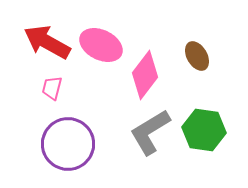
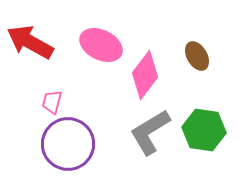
red arrow: moved 17 px left
pink trapezoid: moved 14 px down
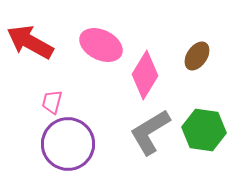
brown ellipse: rotated 64 degrees clockwise
pink diamond: rotated 6 degrees counterclockwise
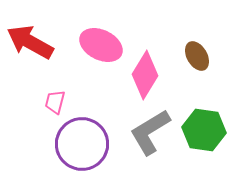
brown ellipse: rotated 64 degrees counterclockwise
pink trapezoid: moved 3 px right
purple circle: moved 14 px right
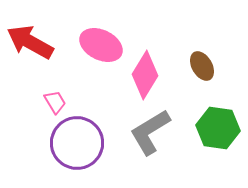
brown ellipse: moved 5 px right, 10 px down
pink trapezoid: rotated 135 degrees clockwise
green hexagon: moved 14 px right, 2 px up
purple circle: moved 5 px left, 1 px up
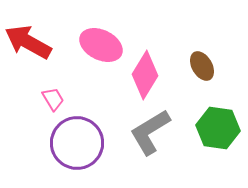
red arrow: moved 2 px left
pink trapezoid: moved 2 px left, 3 px up
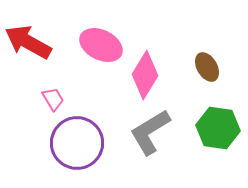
brown ellipse: moved 5 px right, 1 px down
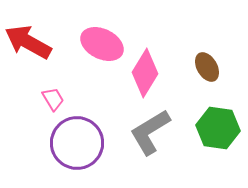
pink ellipse: moved 1 px right, 1 px up
pink diamond: moved 2 px up
